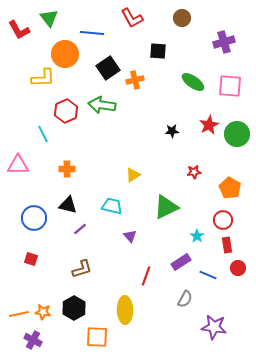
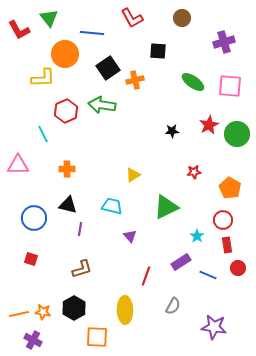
purple line at (80, 229): rotated 40 degrees counterclockwise
gray semicircle at (185, 299): moved 12 px left, 7 px down
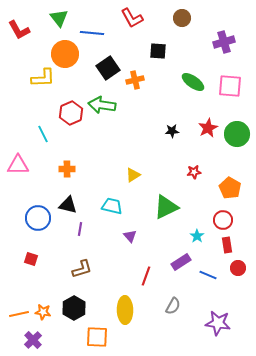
green triangle at (49, 18): moved 10 px right
red hexagon at (66, 111): moved 5 px right, 2 px down
red star at (209, 125): moved 1 px left, 3 px down
blue circle at (34, 218): moved 4 px right
purple star at (214, 327): moved 4 px right, 4 px up
purple cross at (33, 340): rotated 18 degrees clockwise
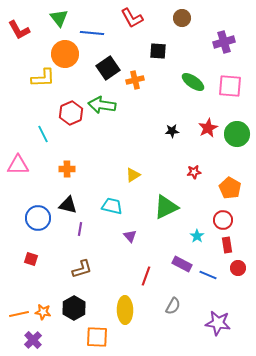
purple rectangle at (181, 262): moved 1 px right, 2 px down; rotated 60 degrees clockwise
